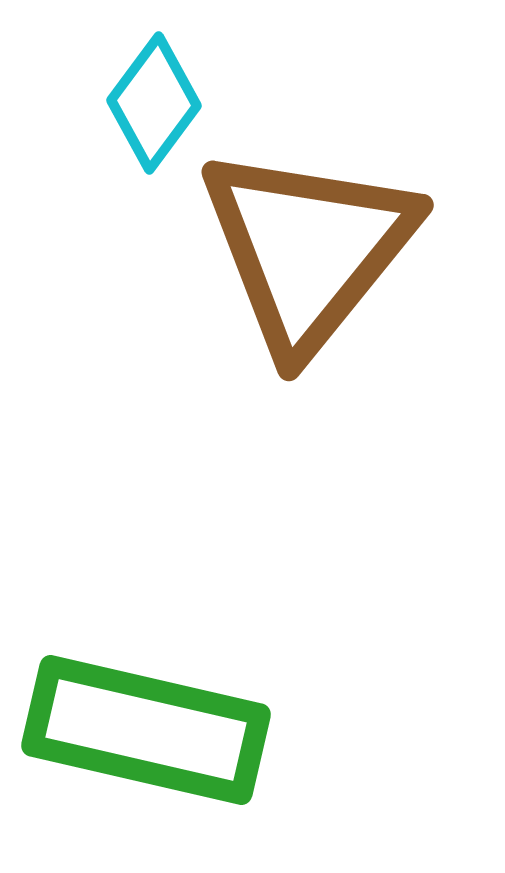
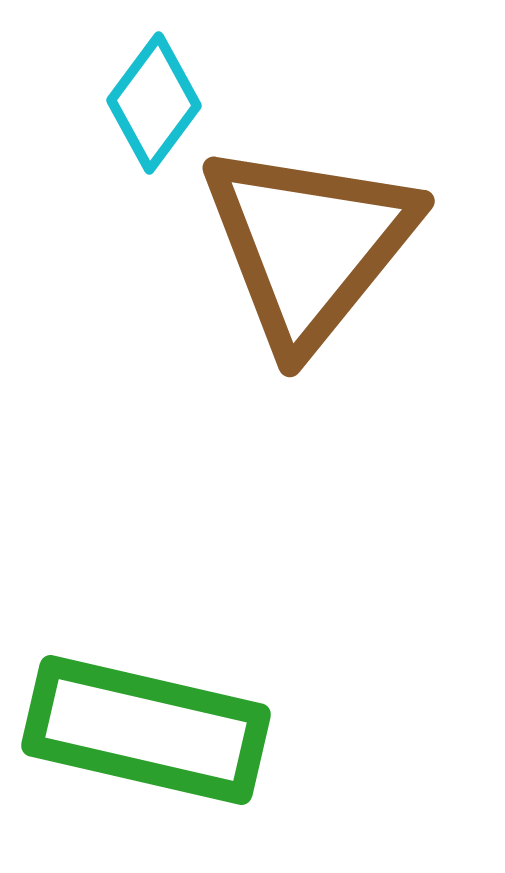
brown triangle: moved 1 px right, 4 px up
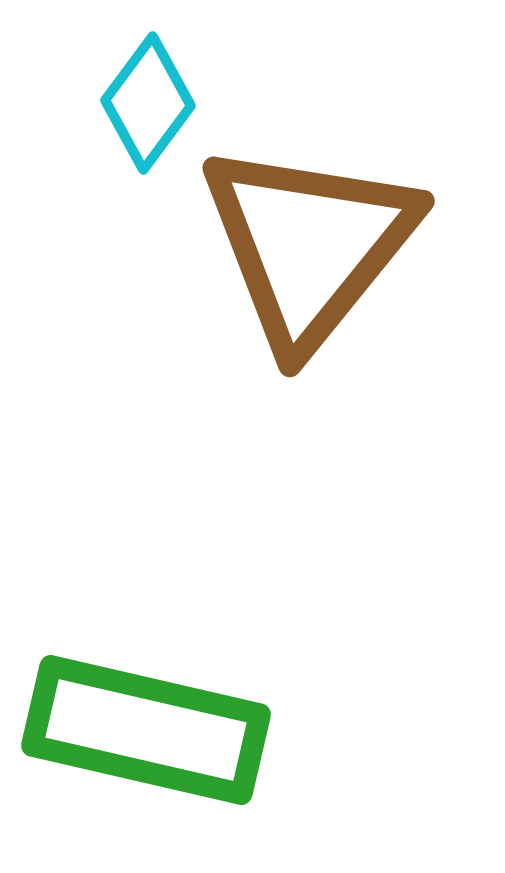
cyan diamond: moved 6 px left
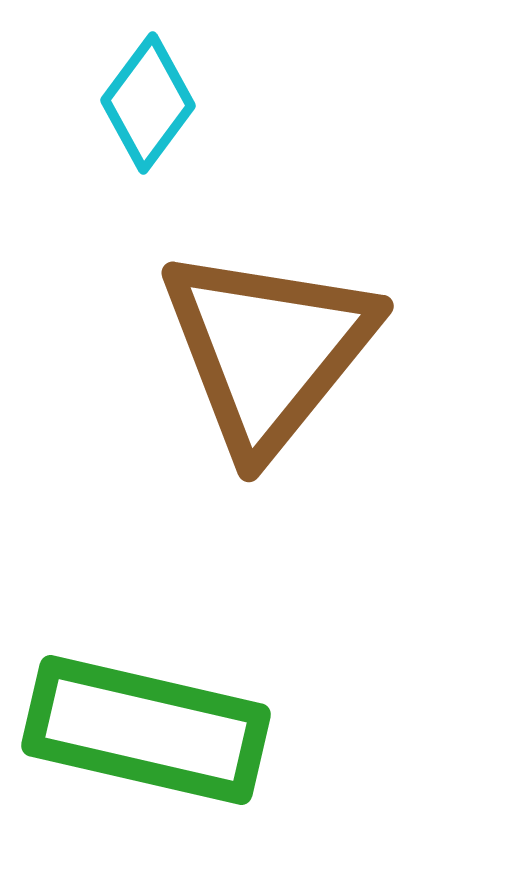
brown triangle: moved 41 px left, 105 px down
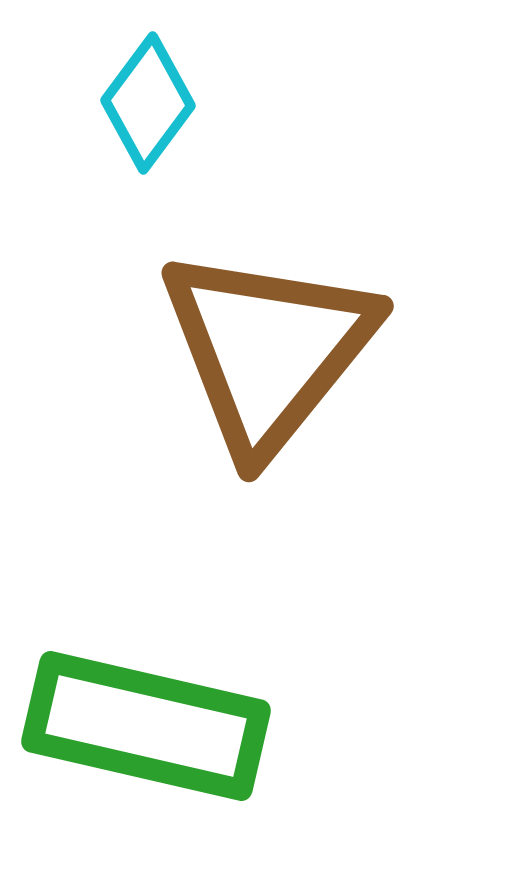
green rectangle: moved 4 px up
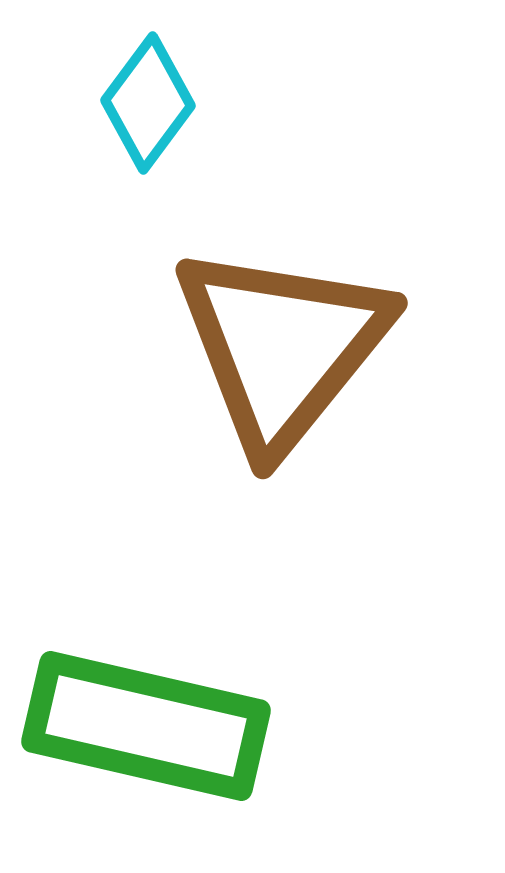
brown triangle: moved 14 px right, 3 px up
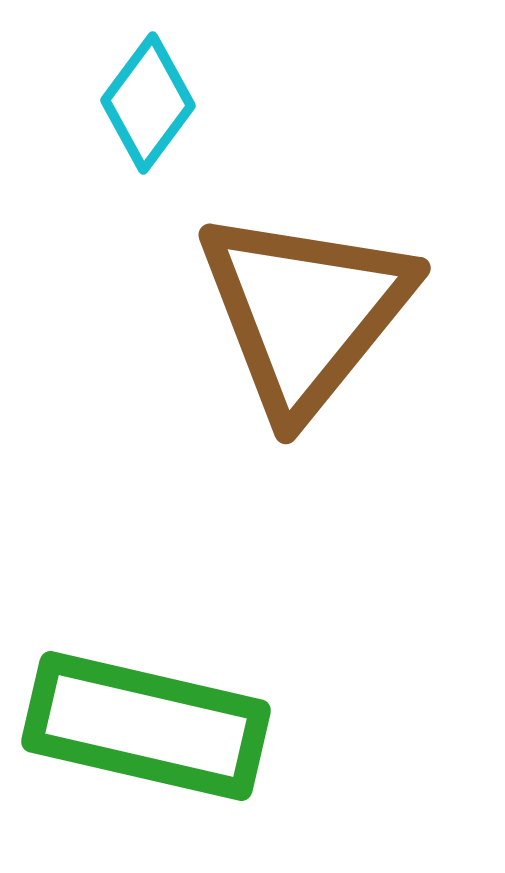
brown triangle: moved 23 px right, 35 px up
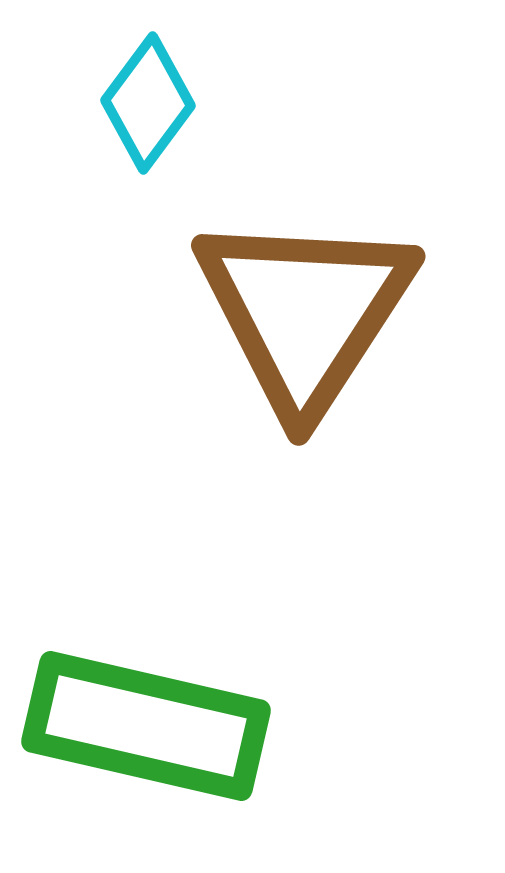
brown triangle: rotated 6 degrees counterclockwise
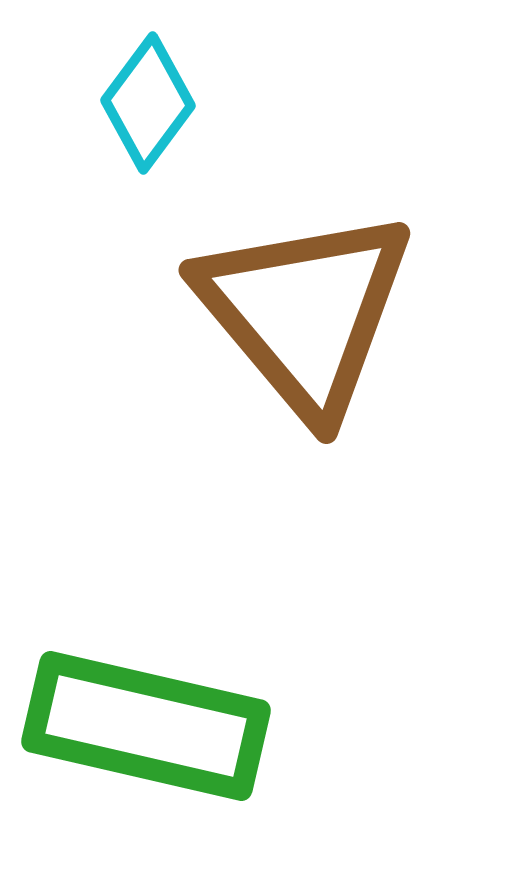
brown triangle: rotated 13 degrees counterclockwise
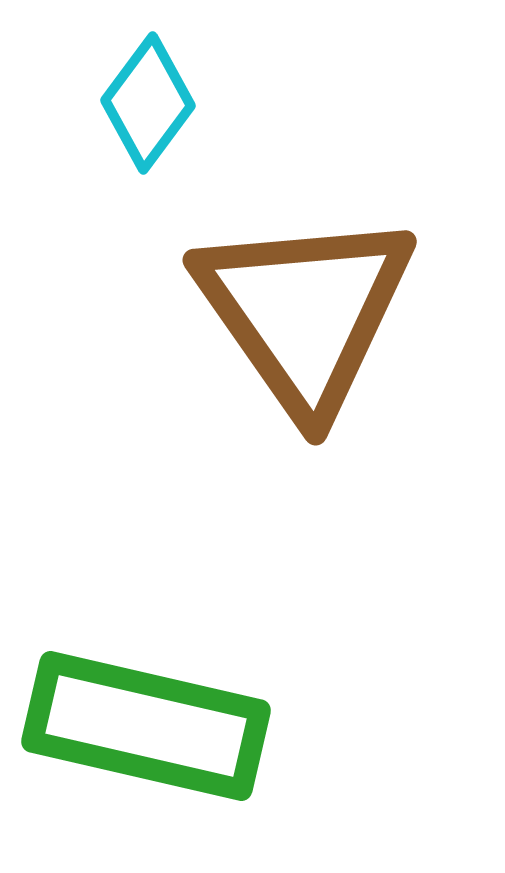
brown triangle: rotated 5 degrees clockwise
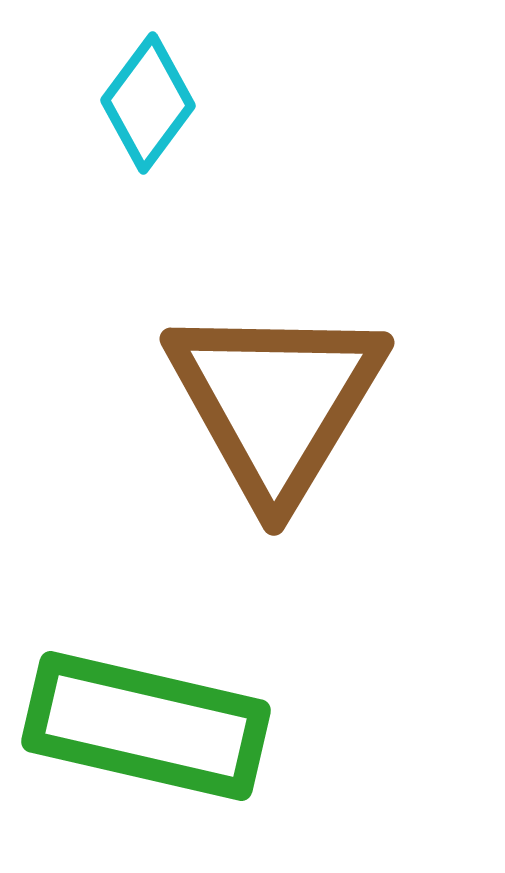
brown triangle: moved 29 px left, 90 px down; rotated 6 degrees clockwise
